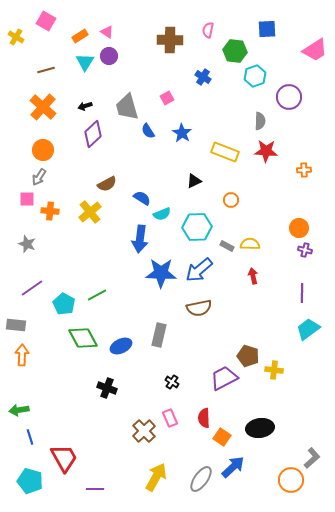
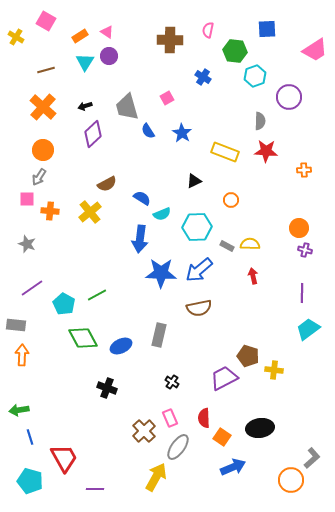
blue arrow at (233, 467): rotated 20 degrees clockwise
gray ellipse at (201, 479): moved 23 px left, 32 px up
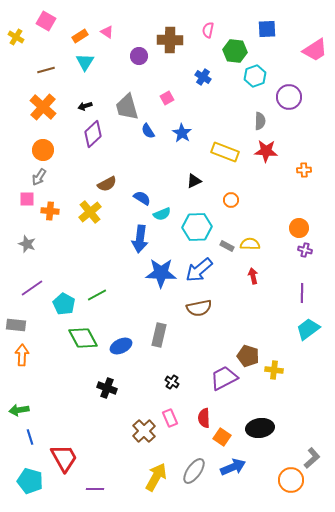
purple circle at (109, 56): moved 30 px right
gray ellipse at (178, 447): moved 16 px right, 24 px down
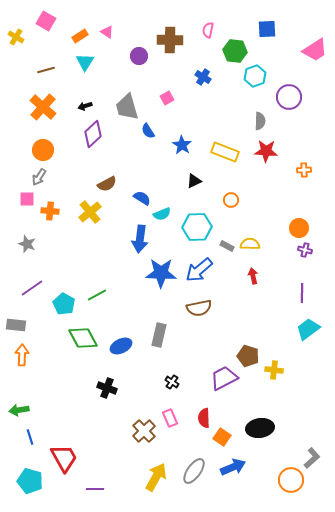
blue star at (182, 133): moved 12 px down
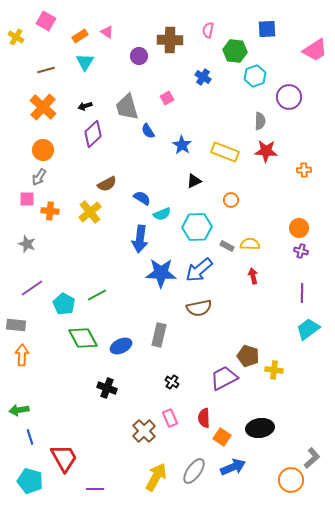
purple cross at (305, 250): moved 4 px left, 1 px down
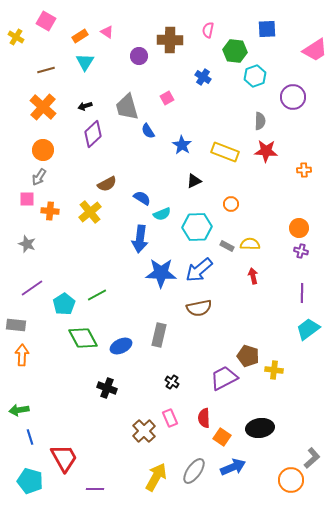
purple circle at (289, 97): moved 4 px right
orange circle at (231, 200): moved 4 px down
cyan pentagon at (64, 304): rotated 10 degrees clockwise
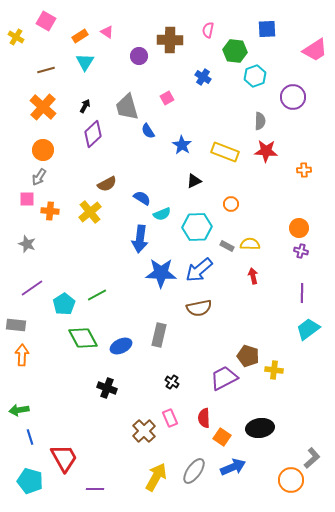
black arrow at (85, 106): rotated 136 degrees clockwise
